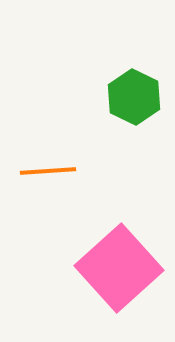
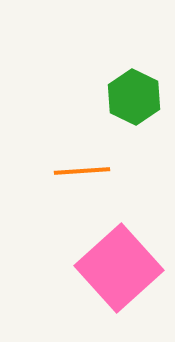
orange line: moved 34 px right
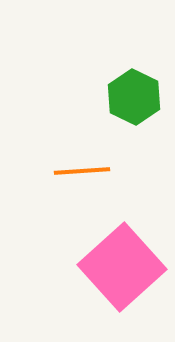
pink square: moved 3 px right, 1 px up
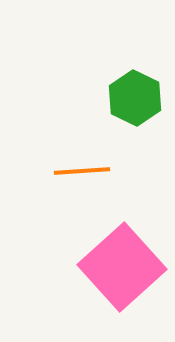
green hexagon: moved 1 px right, 1 px down
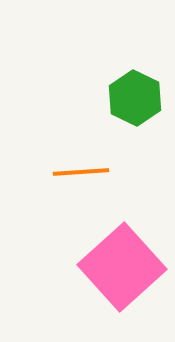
orange line: moved 1 px left, 1 px down
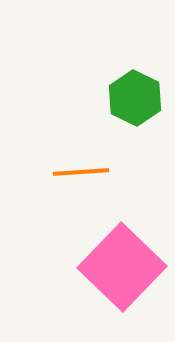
pink square: rotated 4 degrees counterclockwise
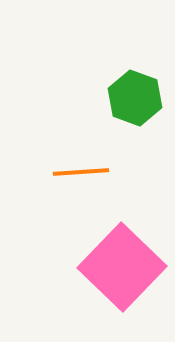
green hexagon: rotated 6 degrees counterclockwise
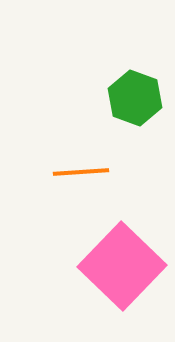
pink square: moved 1 px up
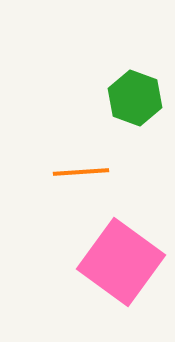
pink square: moved 1 px left, 4 px up; rotated 8 degrees counterclockwise
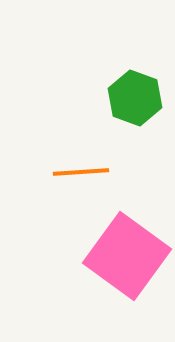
pink square: moved 6 px right, 6 px up
